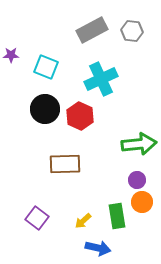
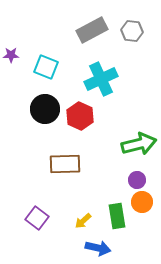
green arrow: rotated 8 degrees counterclockwise
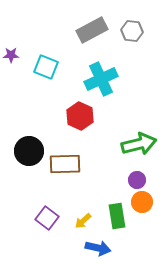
black circle: moved 16 px left, 42 px down
purple square: moved 10 px right
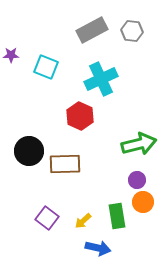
orange circle: moved 1 px right
